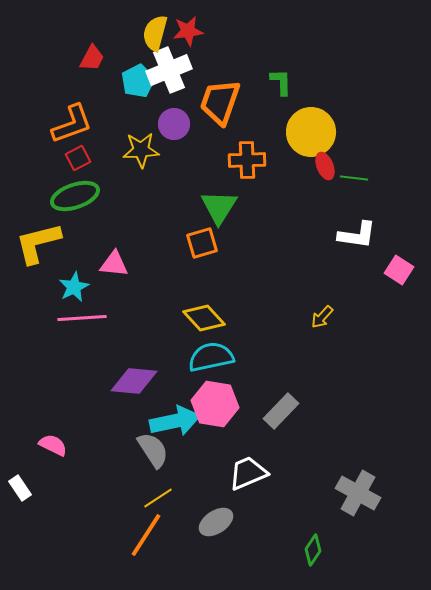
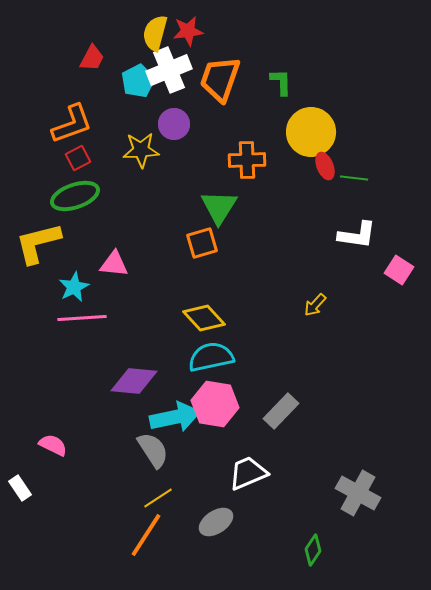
orange trapezoid: moved 23 px up
yellow arrow: moved 7 px left, 12 px up
cyan arrow: moved 4 px up
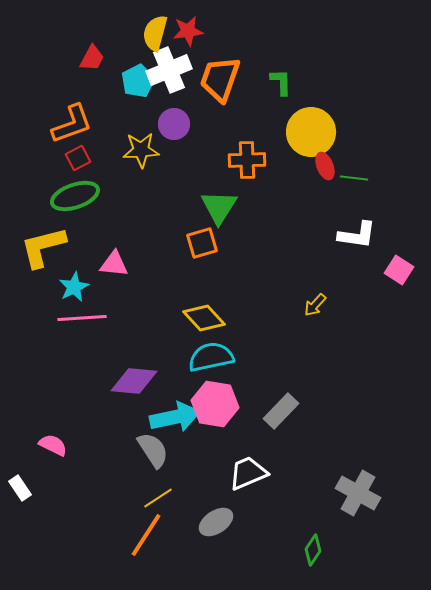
yellow L-shape: moved 5 px right, 4 px down
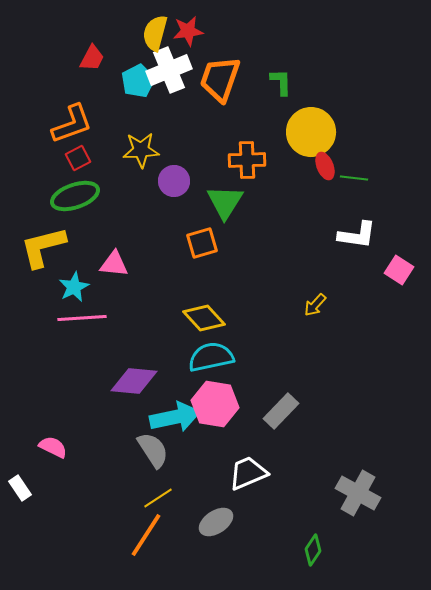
purple circle: moved 57 px down
green triangle: moved 6 px right, 5 px up
pink semicircle: moved 2 px down
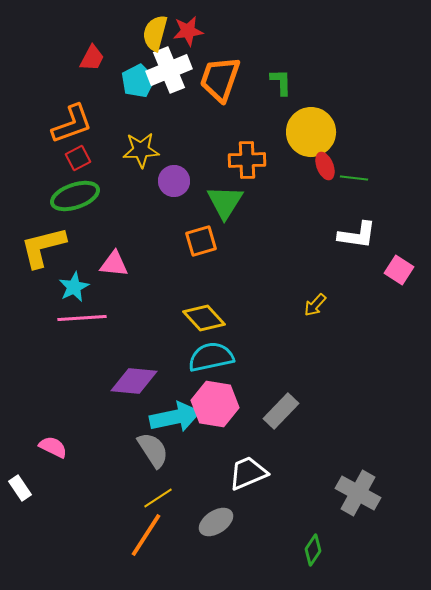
orange square: moved 1 px left, 2 px up
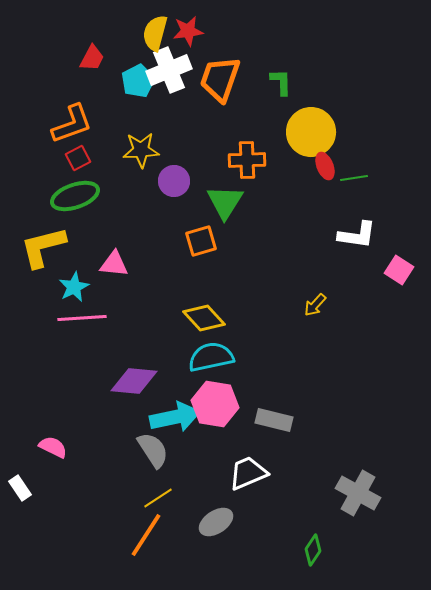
green line: rotated 16 degrees counterclockwise
gray rectangle: moved 7 px left, 9 px down; rotated 60 degrees clockwise
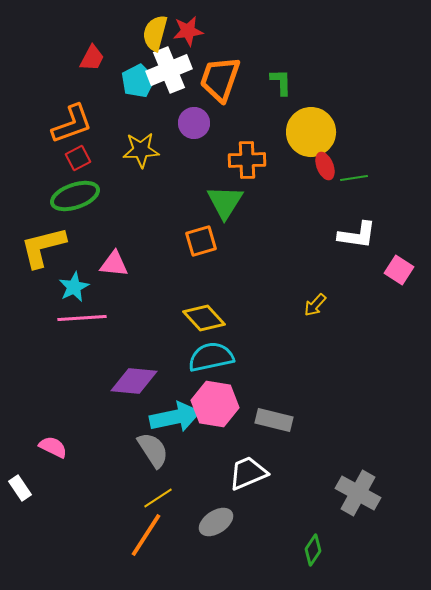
purple circle: moved 20 px right, 58 px up
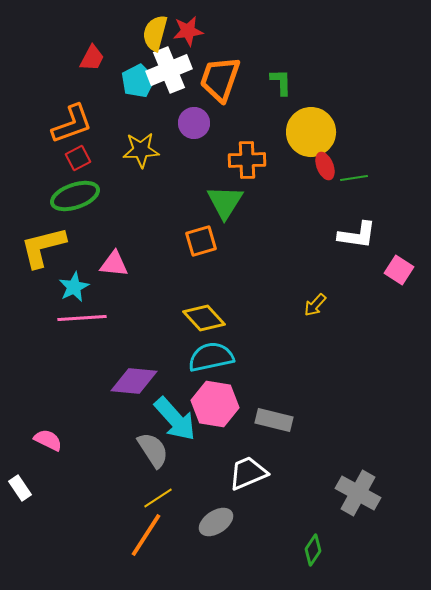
cyan arrow: moved 2 px down; rotated 60 degrees clockwise
pink semicircle: moved 5 px left, 7 px up
